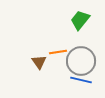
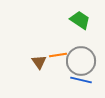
green trapezoid: rotated 85 degrees clockwise
orange line: moved 3 px down
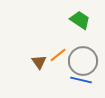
orange line: rotated 30 degrees counterclockwise
gray circle: moved 2 px right
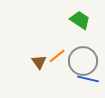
orange line: moved 1 px left, 1 px down
blue line: moved 7 px right, 1 px up
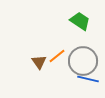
green trapezoid: moved 1 px down
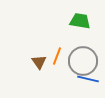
green trapezoid: rotated 25 degrees counterclockwise
orange line: rotated 30 degrees counterclockwise
